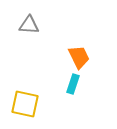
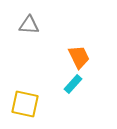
cyan rectangle: rotated 24 degrees clockwise
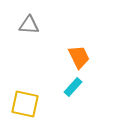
cyan rectangle: moved 3 px down
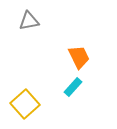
gray triangle: moved 4 px up; rotated 15 degrees counterclockwise
yellow square: rotated 36 degrees clockwise
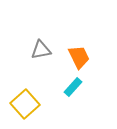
gray triangle: moved 12 px right, 29 px down
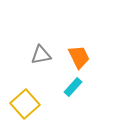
gray triangle: moved 5 px down
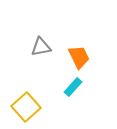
gray triangle: moved 8 px up
yellow square: moved 1 px right, 3 px down
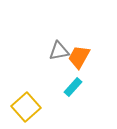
gray triangle: moved 18 px right, 4 px down
orange trapezoid: rotated 125 degrees counterclockwise
